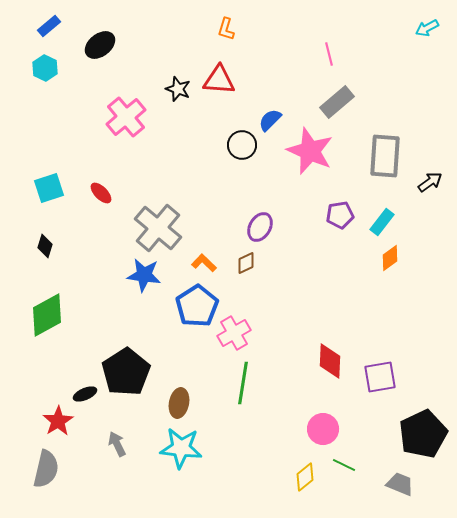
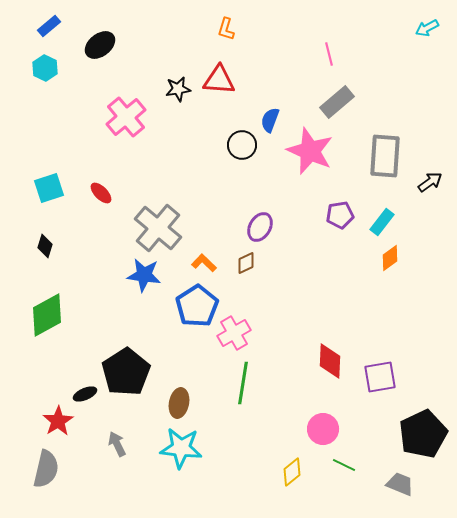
black star at (178, 89): rotated 30 degrees counterclockwise
blue semicircle at (270, 120): rotated 25 degrees counterclockwise
yellow diamond at (305, 477): moved 13 px left, 5 px up
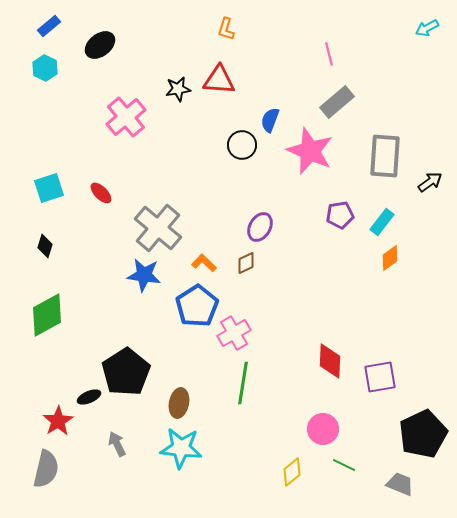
black ellipse at (85, 394): moved 4 px right, 3 px down
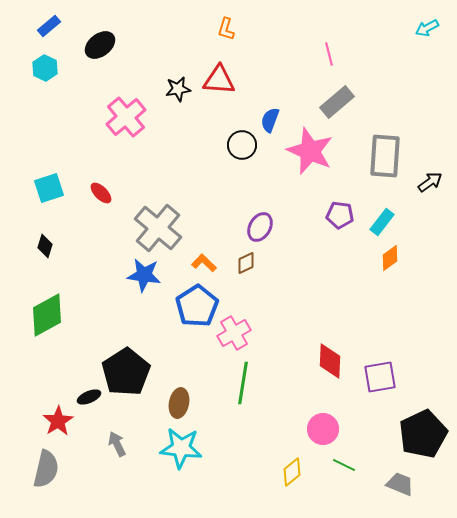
purple pentagon at (340, 215): rotated 16 degrees clockwise
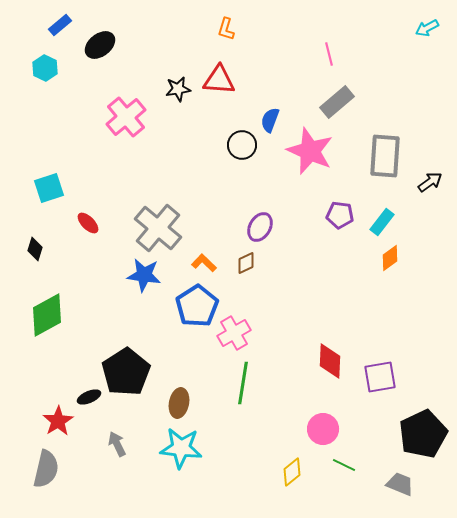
blue rectangle at (49, 26): moved 11 px right, 1 px up
red ellipse at (101, 193): moved 13 px left, 30 px down
black diamond at (45, 246): moved 10 px left, 3 px down
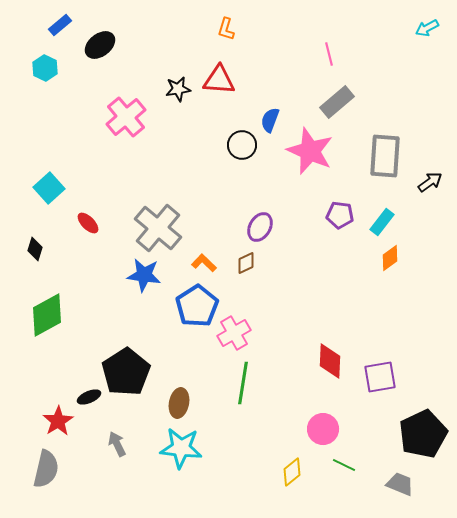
cyan square at (49, 188): rotated 24 degrees counterclockwise
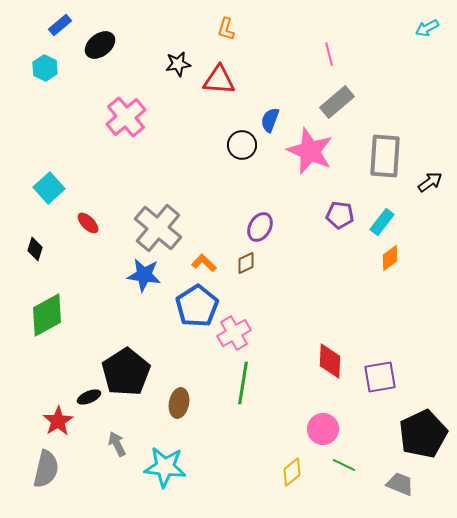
black star at (178, 89): moved 25 px up
cyan star at (181, 448): moved 16 px left, 19 px down
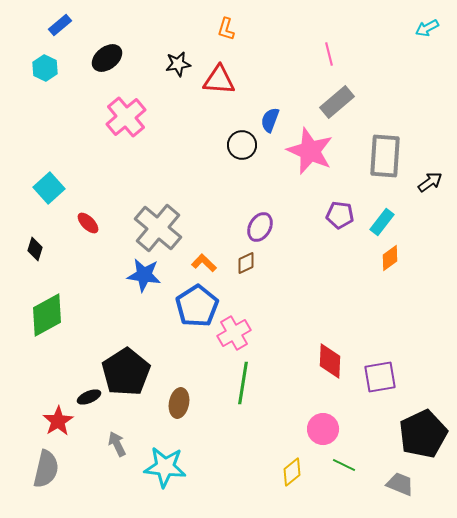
black ellipse at (100, 45): moved 7 px right, 13 px down
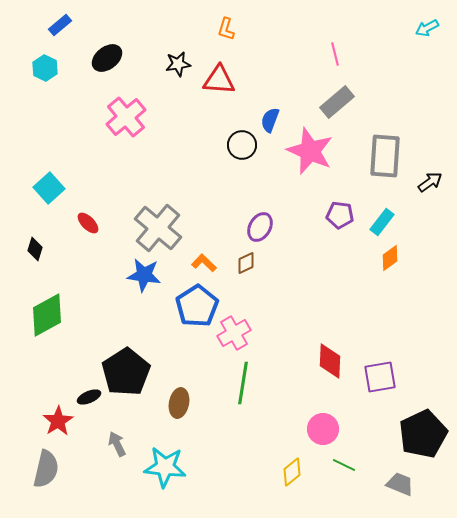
pink line at (329, 54): moved 6 px right
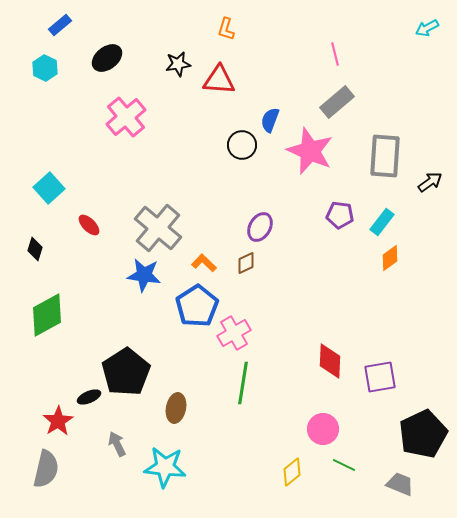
red ellipse at (88, 223): moved 1 px right, 2 px down
brown ellipse at (179, 403): moved 3 px left, 5 px down
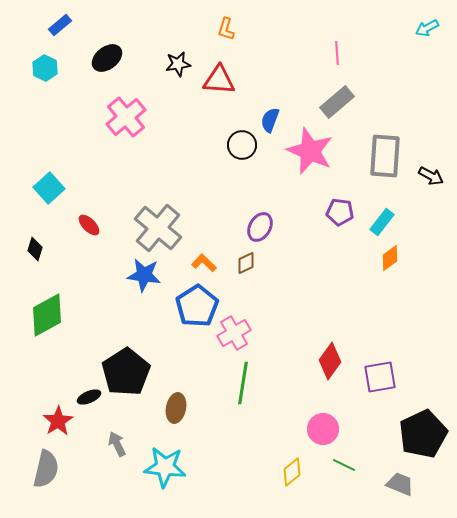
pink line at (335, 54): moved 2 px right, 1 px up; rotated 10 degrees clockwise
black arrow at (430, 182): moved 1 px right, 6 px up; rotated 65 degrees clockwise
purple pentagon at (340, 215): moved 3 px up
red diamond at (330, 361): rotated 33 degrees clockwise
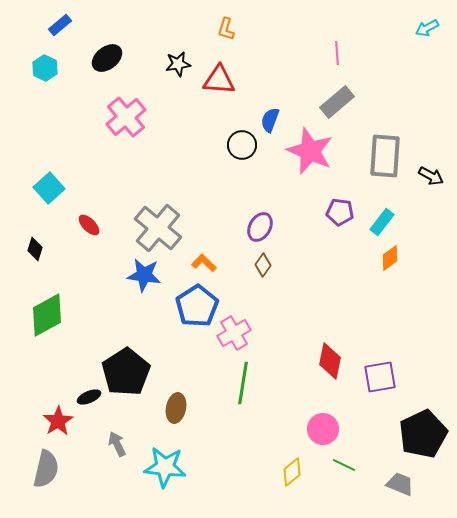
brown diamond at (246, 263): moved 17 px right, 2 px down; rotated 30 degrees counterclockwise
red diamond at (330, 361): rotated 24 degrees counterclockwise
